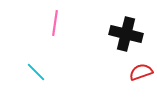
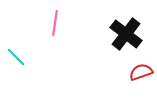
black cross: rotated 24 degrees clockwise
cyan line: moved 20 px left, 15 px up
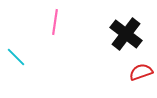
pink line: moved 1 px up
